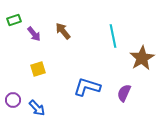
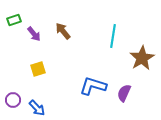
cyan line: rotated 20 degrees clockwise
blue L-shape: moved 6 px right, 1 px up
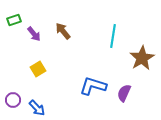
yellow square: rotated 14 degrees counterclockwise
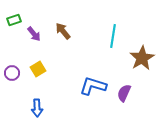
purple circle: moved 1 px left, 27 px up
blue arrow: rotated 42 degrees clockwise
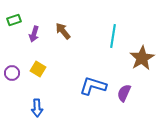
purple arrow: rotated 56 degrees clockwise
yellow square: rotated 28 degrees counterclockwise
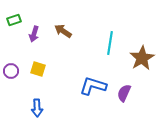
brown arrow: rotated 18 degrees counterclockwise
cyan line: moved 3 px left, 7 px down
yellow square: rotated 14 degrees counterclockwise
purple circle: moved 1 px left, 2 px up
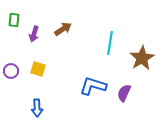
green rectangle: rotated 64 degrees counterclockwise
brown arrow: moved 2 px up; rotated 114 degrees clockwise
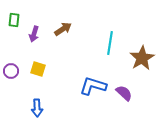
purple semicircle: rotated 108 degrees clockwise
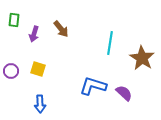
brown arrow: moved 2 px left; rotated 84 degrees clockwise
brown star: rotated 10 degrees counterclockwise
blue arrow: moved 3 px right, 4 px up
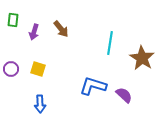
green rectangle: moved 1 px left
purple arrow: moved 2 px up
purple circle: moved 2 px up
purple semicircle: moved 2 px down
